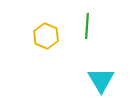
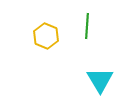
cyan triangle: moved 1 px left
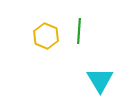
green line: moved 8 px left, 5 px down
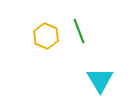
green line: rotated 25 degrees counterclockwise
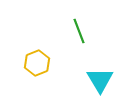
yellow hexagon: moved 9 px left, 27 px down; rotated 15 degrees clockwise
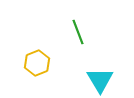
green line: moved 1 px left, 1 px down
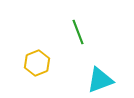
cyan triangle: rotated 40 degrees clockwise
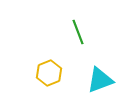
yellow hexagon: moved 12 px right, 10 px down
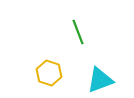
yellow hexagon: rotated 20 degrees counterclockwise
